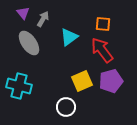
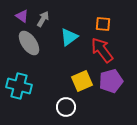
purple triangle: moved 1 px left, 3 px down; rotated 16 degrees counterclockwise
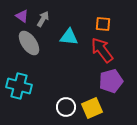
cyan triangle: rotated 42 degrees clockwise
yellow square: moved 10 px right, 27 px down
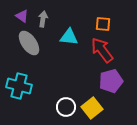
gray arrow: rotated 21 degrees counterclockwise
yellow square: rotated 15 degrees counterclockwise
